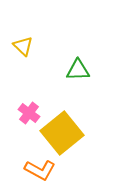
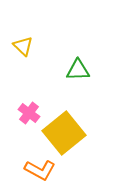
yellow square: moved 2 px right
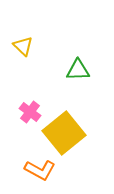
pink cross: moved 1 px right, 1 px up
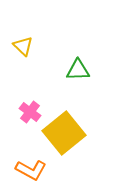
orange L-shape: moved 9 px left
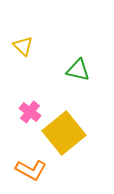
green triangle: rotated 15 degrees clockwise
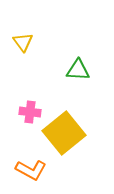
yellow triangle: moved 4 px up; rotated 10 degrees clockwise
green triangle: rotated 10 degrees counterclockwise
pink cross: rotated 30 degrees counterclockwise
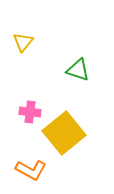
yellow triangle: rotated 15 degrees clockwise
green triangle: rotated 15 degrees clockwise
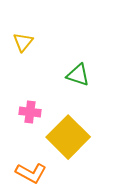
green triangle: moved 5 px down
yellow square: moved 4 px right, 4 px down; rotated 6 degrees counterclockwise
orange L-shape: moved 3 px down
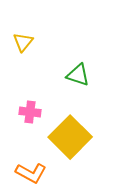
yellow square: moved 2 px right
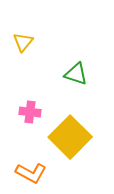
green triangle: moved 2 px left, 1 px up
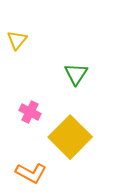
yellow triangle: moved 6 px left, 2 px up
green triangle: rotated 45 degrees clockwise
pink cross: rotated 20 degrees clockwise
